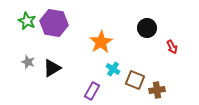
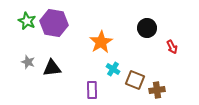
black triangle: rotated 24 degrees clockwise
purple rectangle: moved 1 px up; rotated 30 degrees counterclockwise
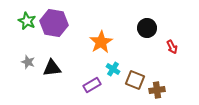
purple rectangle: moved 5 px up; rotated 60 degrees clockwise
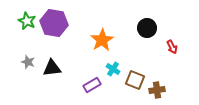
orange star: moved 1 px right, 2 px up
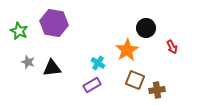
green star: moved 8 px left, 10 px down
black circle: moved 1 px left
orange star: moved 25 px right, 10 px down
cyan cross: moved 15 px left, 6 px up
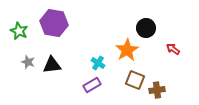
red arrow: moved 1 px right, 2 px down; rotated 152 degrees clockwise
black triangle: moved 3 px up
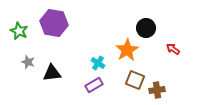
black triangle: moved 8 px down
purple rectangle: moved 2 px right
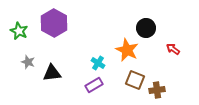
purple hexagon: rotated 20 degrees clockwise
orange star: rotated 15 degrees counterclockwise
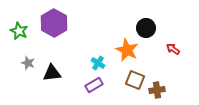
gray star: moved 1 px down
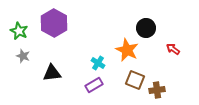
gray star: moved 5 px left, 7 px up
